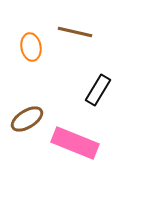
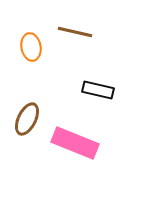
black rectangle: rotated 72 degrees clockwise
brown ellipse: rotated 32 degrees counterclockwise
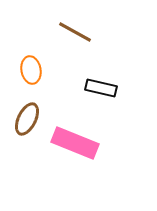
brown line: rotated 16 degrees clockwise
orange ellipse: moved 23 px down
black rectangle: moved 3 px right, 2 px up
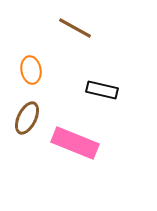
brown line: moved 4 px up
black rectangle: moved 1 px right, 2 px down
brown ellipse: moved 1 px up
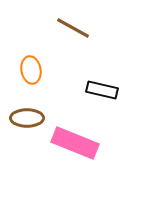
brown line: moved 2 px left
brown ellipse: rotated 64 degrees clockwise
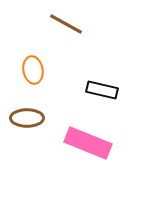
brown line: moved 7 px left, 4 px up
orange ellipse: moved 2 px right
pink rectangle: moved 13 px right
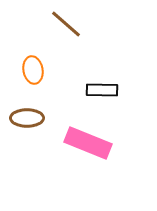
brown line: rotated 12 degrees clockwise
black rectangle: rotated 12 degrees counterclockwise
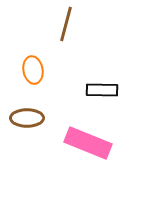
brown line: rotated 64 degrees clockwise
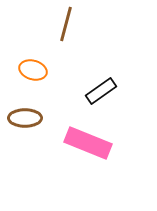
orange ellipse: rotated 64 degrees counterclockwise
black rectangle: moved 1 px left, 1 px down; rotated 36 degrees counterclockwise
brown ellipse: moved 2 px left
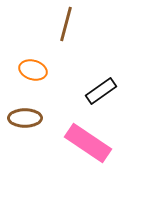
pink rectangle: rotated 12 degrees clockwise
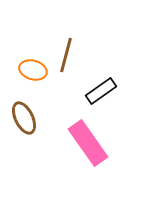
brown line: moved 31 px down
brown ellipse: moved 1 px left; rotated 64 degrees clockwise
pink rectangle: rotated 21 degrees clockwise
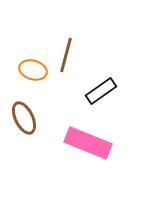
pink rectangle: rotated 33 degrees counterclockwise
